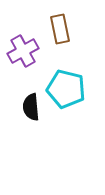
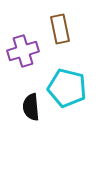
purple cross: rotated 12 degrees clockwise
cyan pentagon: moved 1 px right, 1 px up
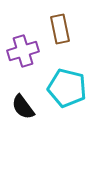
black semicircle: moved 8 px left; rotated 32 degrees counterclockwise
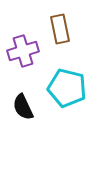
black semicircle: rotated 12 degrees clockwise
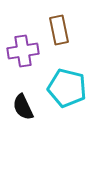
brown rectangle: moved 1 px left, 1 px down
purple cross: rotated 8 degrees clockwise
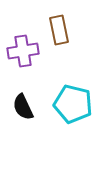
cyan pentagon: moved 6 px right, 16 px down
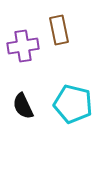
purple cross: moved 5 px up
black semicircle: moved 1 px up
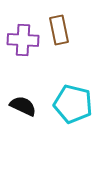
purple cross: moved 6 px up; rotated 12 degrees clockwise
black semicircle: rotated 140 degrees clockwise
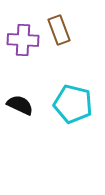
brown rectangle: rotated 8 degrees counterclockwise
black semicircle: moved 3 px left, 1 px up
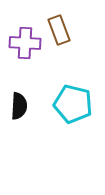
purple cross: moved 2 px right, 3 px down
black semicircle: moved 1 px left, 1 px down; rotated 68 degrees clockwise
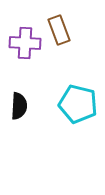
cyan pentagon: moved 5 px right
